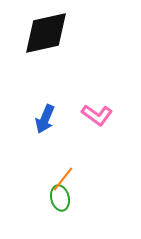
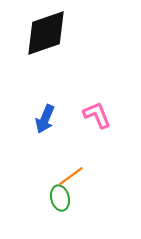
black diamond: rotated 6 degrees counterclockwise
pink L-shape: rotated 148 degrees counterclockwise
orange line: moved 8 px right, 3 px up; rotated 16 degrees clockwise
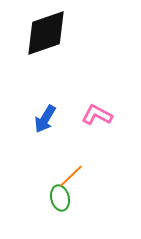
pink L-shape: rotated 40 degrees counterclockwise
blue arrow: rotated 8 degrees clockwise
orange line: rotated 8 degrees counterclockwise
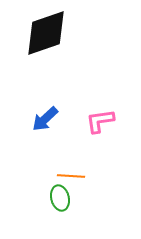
pink L-shape: moved 3 px right, 6 px down; rotated 36 degrees counterclockwise
blue arrow: rotated 16 degrees clockwise
orange line: rotated 48 degrees clockwise
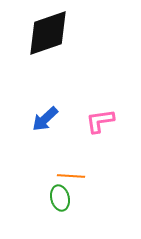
black diamond: moved 2 px right
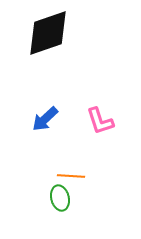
pink L-shape: rotated 100 degrees counterclockwise
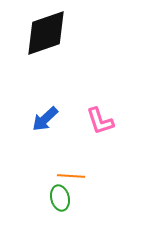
black diamond: moved 2 px left
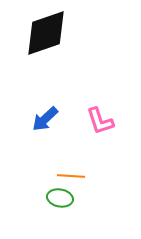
green ellipse: rotated 65 degrees counterclockwise
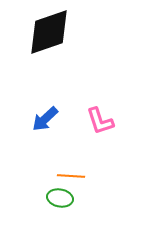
black diamond: moved 3 px right, 1 px up
